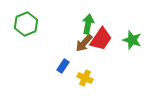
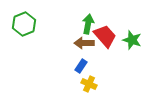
green hexagon: moved 2 px left
red trapezoid: moved 4 px right, 3 px up; rotated 75 degrees counterclockwise
brown arrow: rotated 48 degrees clockwise
blue rectangle: moved 18 px right
yellow cross: moved 4 px right, 6 px down
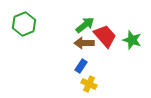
green arrow: moved 3 px left, 1 px down; rotated 42 degrees clockwise
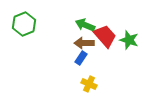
green arrow: rotated 120 degrees counterclockwise
green star: moved 3 px left
blue rectangle: moved 8 px up
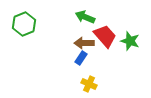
green arrow: moved 8 px up
green star: moved 1 px right, 1 px down
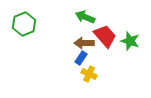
yellow cross: moved 10 px up
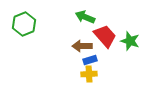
brown arrow: moved 2 px left, 3 px down
blue rectangle: moved 9 px right, 2 px down; rotated 40 degrees clockwise
yellow cross: rotated 28 degrees counterclockwise
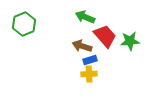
green star: rotated 24 degrees counterclockwise
brown arrow: rotated 18 degrees clockwise
